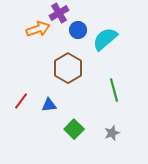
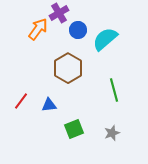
orange arrow: rotated 35 degrees counterclockwise
green square: rotated 24 degrees clockwise
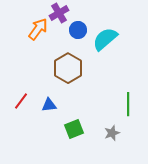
green line: moved 14 px right, 14 px down; rotated 15 degrees clockwise
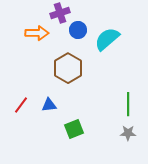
purple cross: moved 1 px right; rotated 12 degrees clockwise
orange arrow: moved 1 px left, 4 px down; rotated 55 degrees clockwise
cyan semicircle: moved 2 px right
red line: moved 4 px down
gray star: moved 16 px right; rotated 21 degrees clockwise
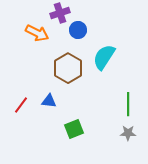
orange arrow: rotated 25 degrees clockwise
cyan semicircle: moved 3 px left, 18 px down; rotated 16 degrees counterclockwise
blue triangle: moved 4 px up; rotated 14 degrees clockwise
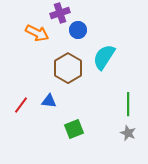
gray star: rotated 21 degrees clockwise
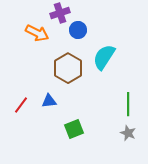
blue triangle: rotated 14 degrees counterclockwise
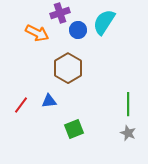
cyan semicircle: moved 35 px up
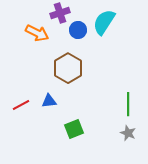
red line: rotated 24 degrees clockwise
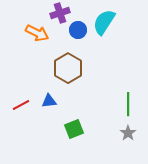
gray star: rotated 14 degrees clockwise
